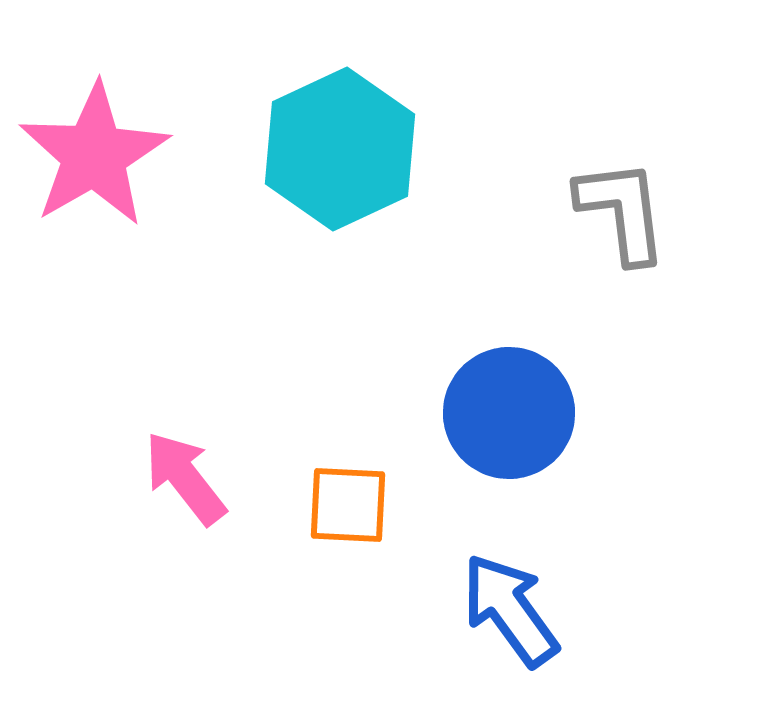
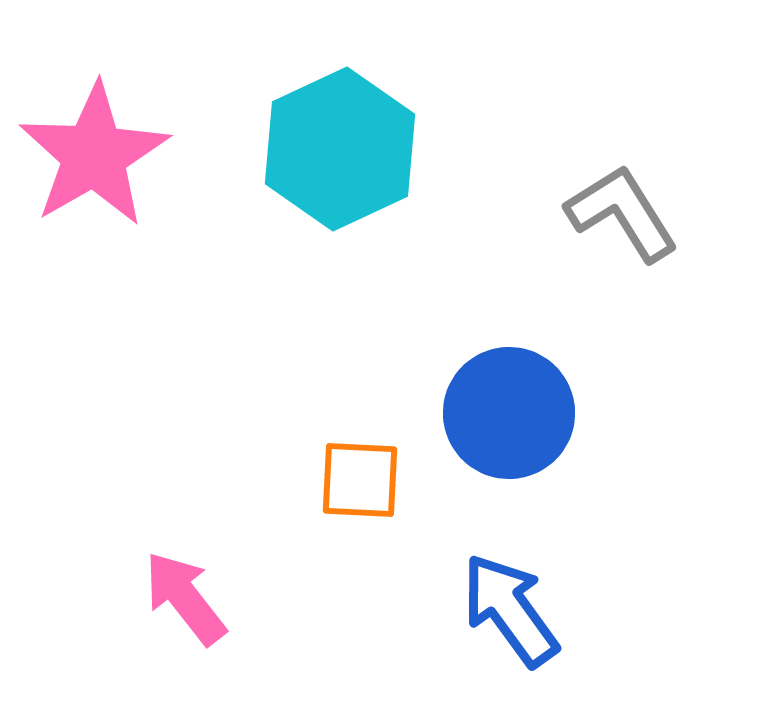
gray L-shape: moved 2 px down; rotated 25 degrees counterclockwise
pink arrow: moved 120 px down
orange square: moved 12 px right, 25 px up
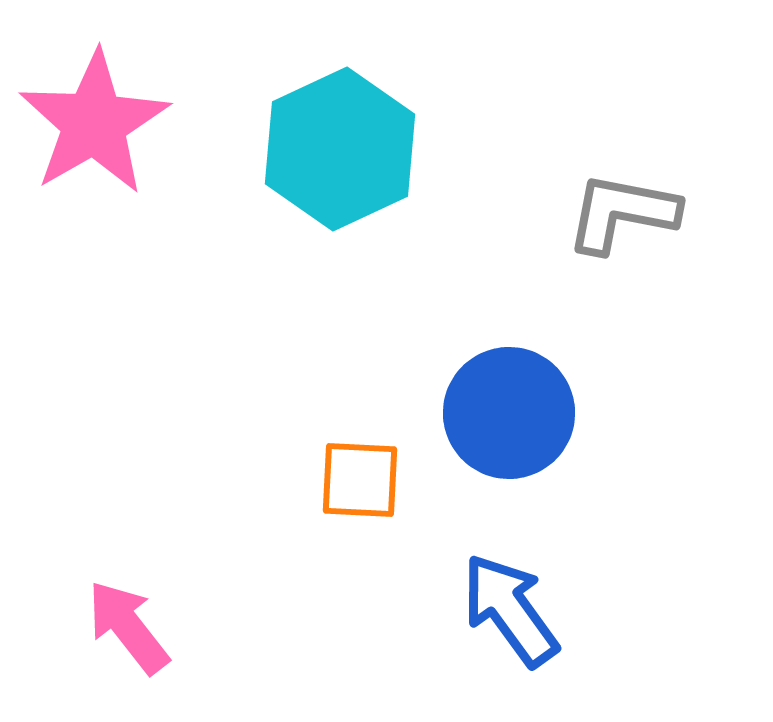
pink star: moved 32 px up
gray L-shape: rotated 47 degrees counterclockwise
pink arrow: moved 57 px left, 29 px down
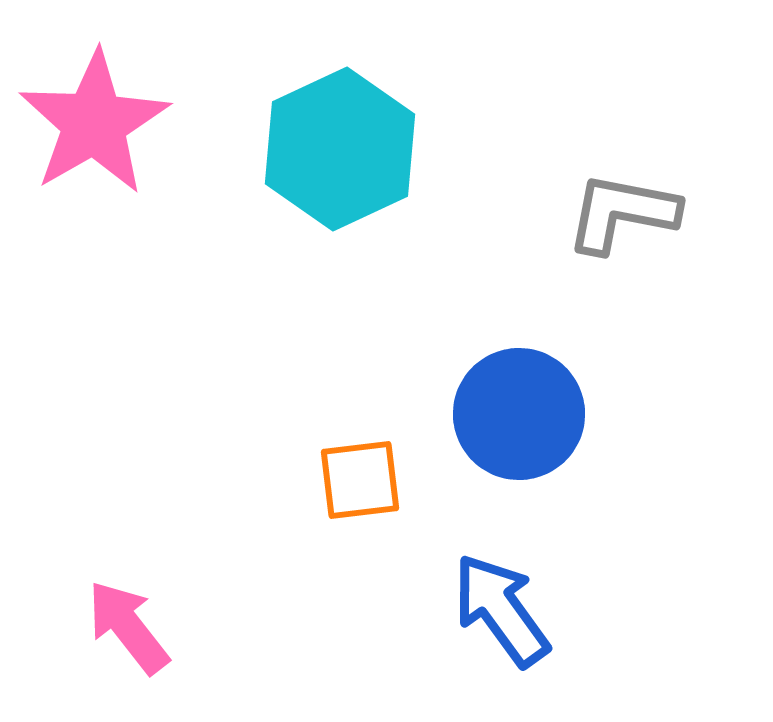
blue circle: moved 10 px right, 1 px down
orange square: rotated 10 degrees counterclockwise
blue arrow: moved 9 px left
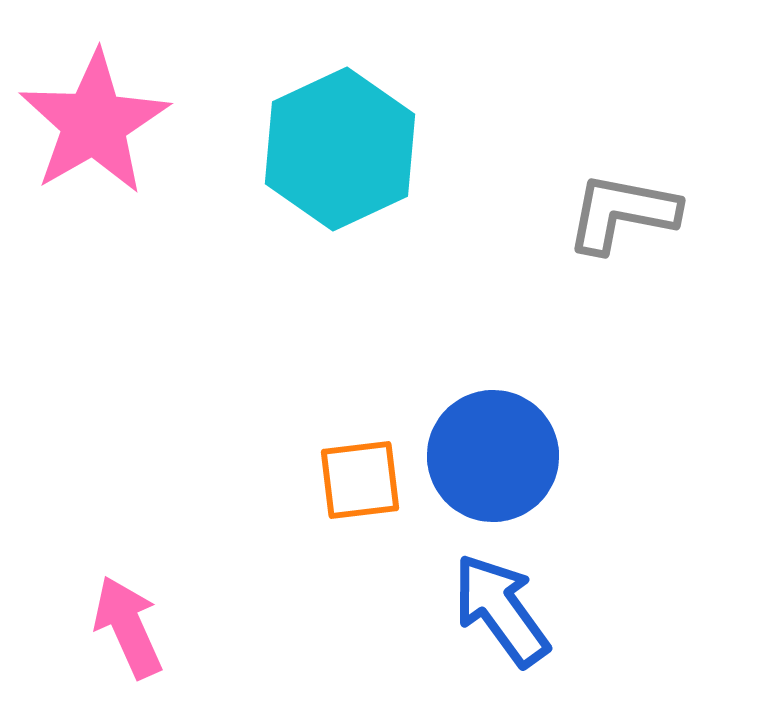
blue circle: moved 26 px left, 42 px down
pink arrow: rotated 14 degrees clockwise
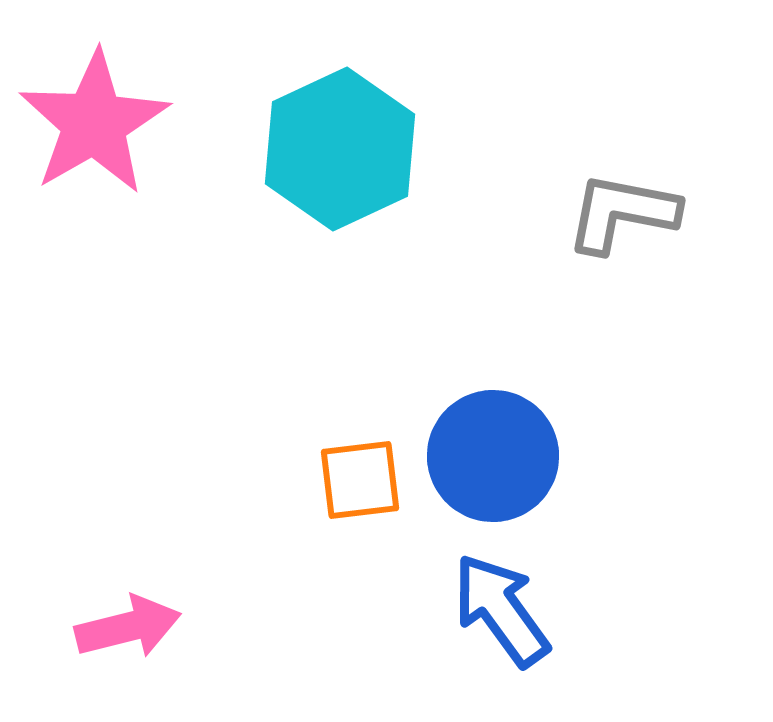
pink arrow: rotated 100 degrees clockwise
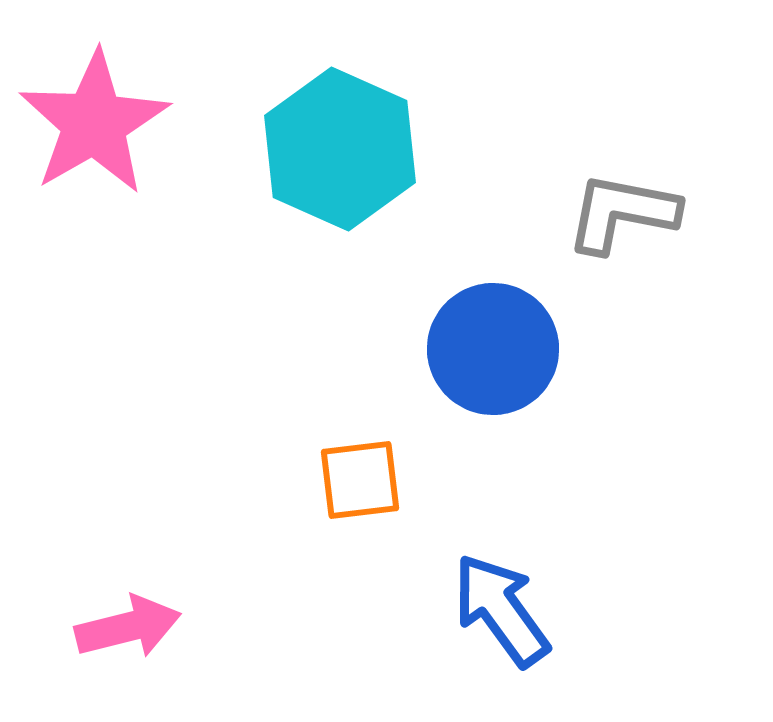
cyan hexagon: rotated 11 degrees counterclockwise
blue circle: moved 107 px up
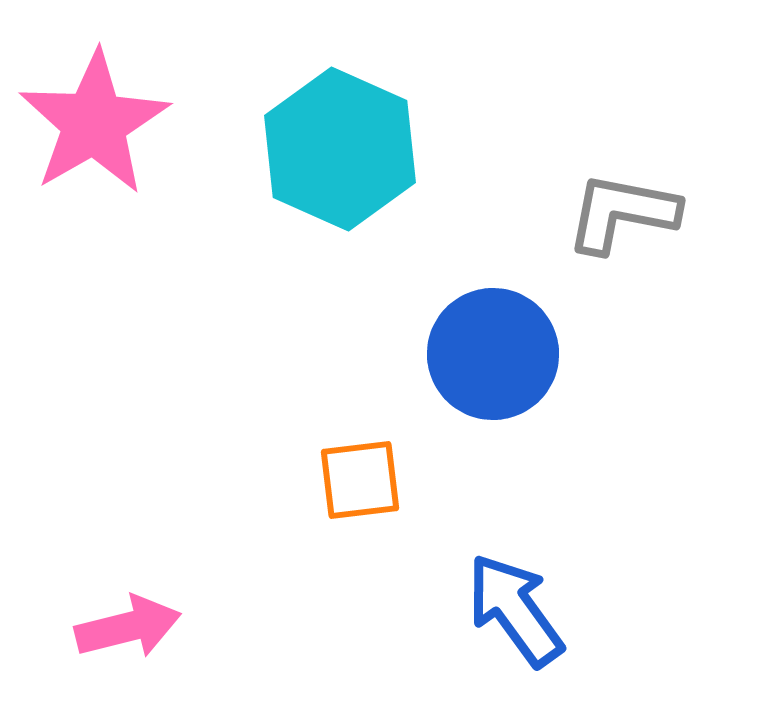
blue circle: moved 5 px down
blue arrow: moved 14 px right
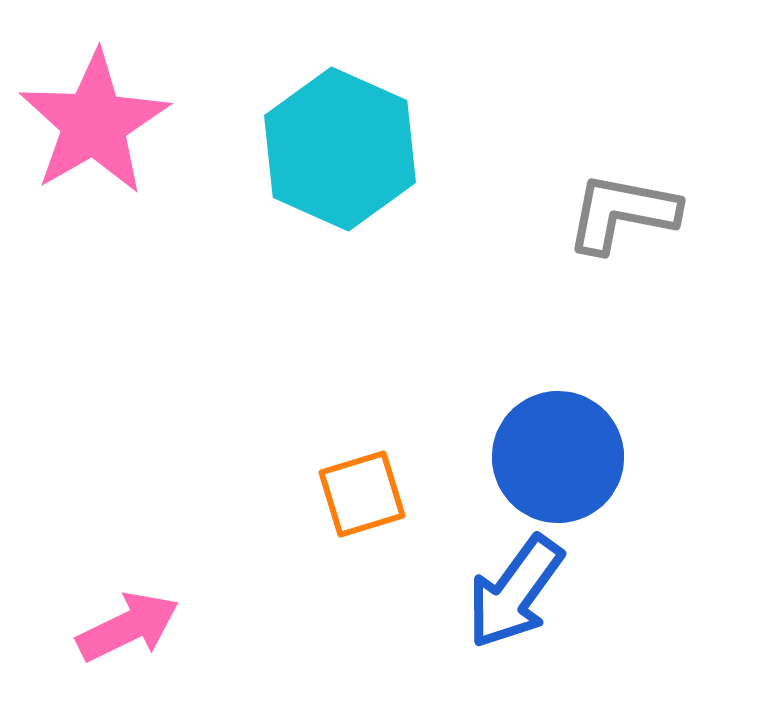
blue circle: moved 65 px right, 103 px down
orange square: moved 2 px right, 14 px down; rotated 10 degrees counterclockwise
blue arrow: moved 18 px up; rotated 108 degrees counterclockwise
pink arrow: rotated 12 degrees counterclockwise
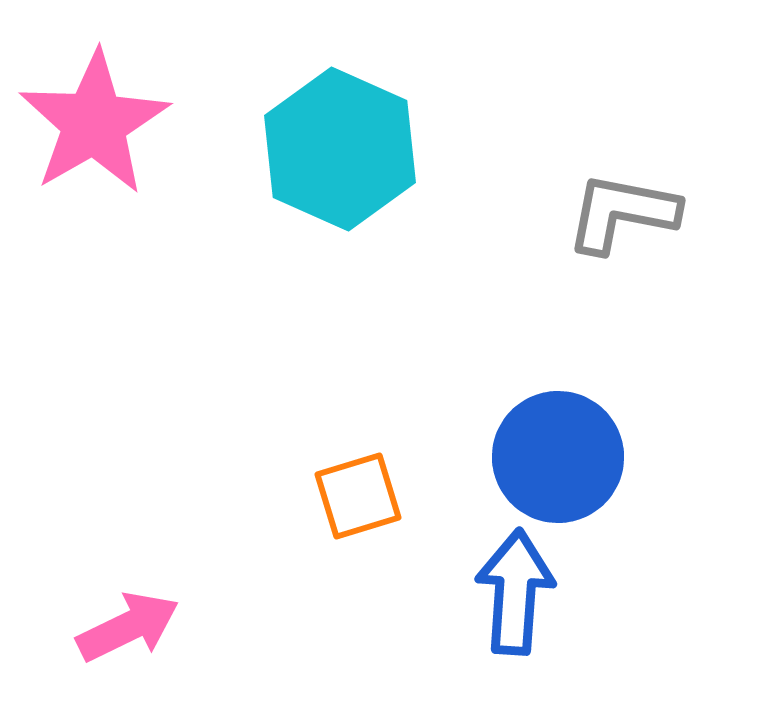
orange square: moved 4 px left, 2 px down
blue arrow: rotated 148 degrees clockwise
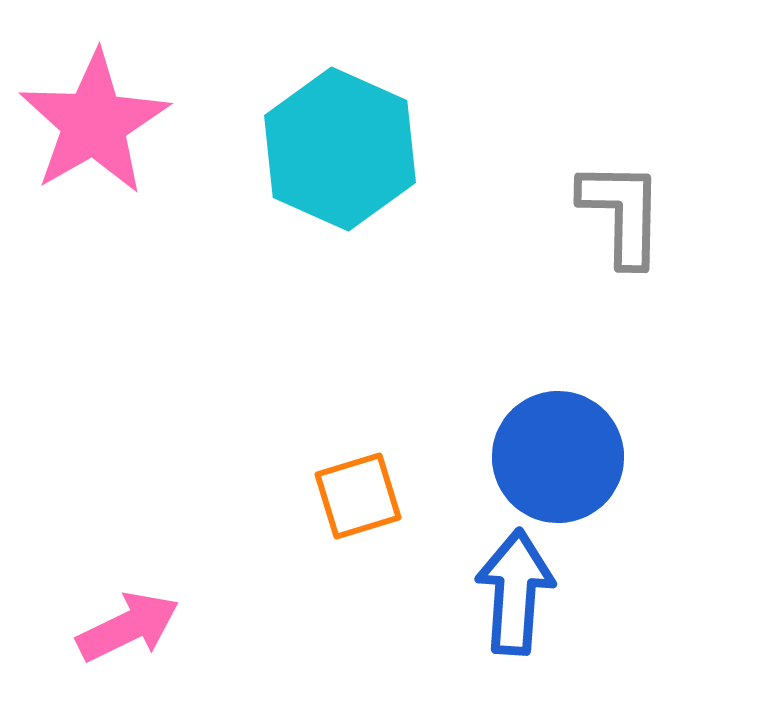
gray L-shape: rotated 80 degrees clockwise
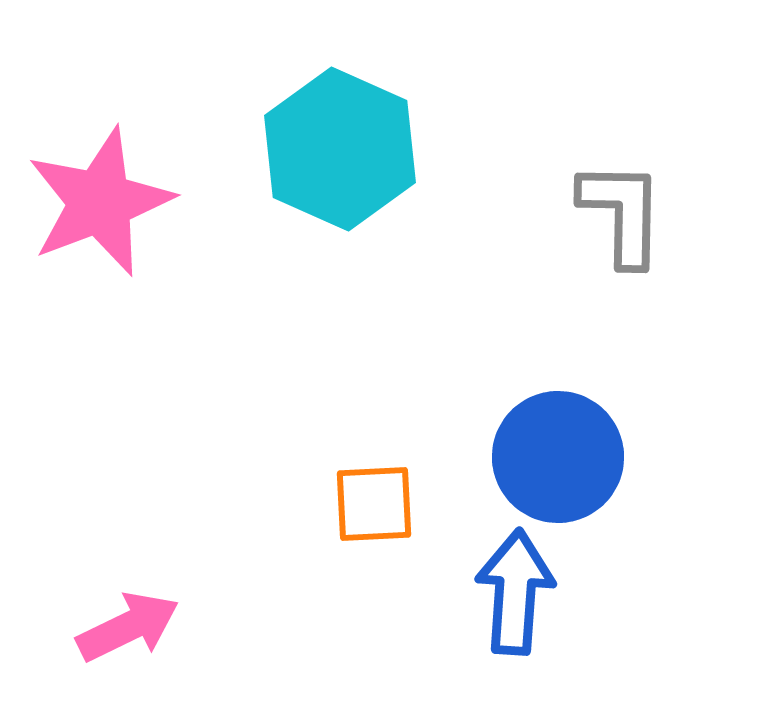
pink star: moved 6 px right, 79 px down; rotated 9 degrees clockwise
orange square: moved 16 px right, 8 px down; rotated 14 degrees clockwise
